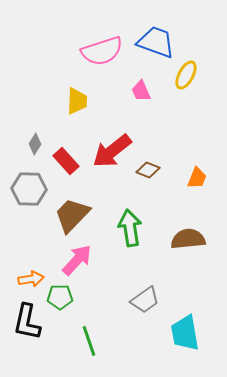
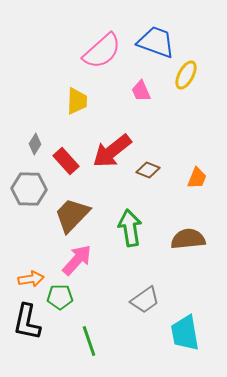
pink semicircle: rotated 24 degrees counterclockwise
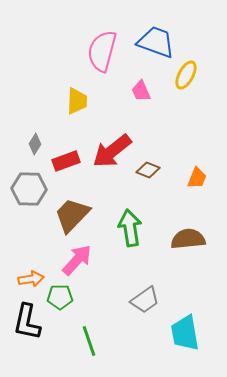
pink semicircle: rotated 147 degrees clockwise
red rectangle: rotated 68 degrees counterclockwise
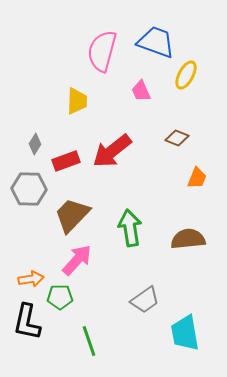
brown diamond: moved 29 px right, 32 px up
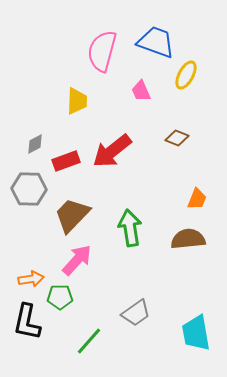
gray diamond: rotated 30 degrees clockwise
orange trapezoid: moved 21 px down
gray trapezoid: moved 9 px left, 13 px down
cyan trapezoid: moved 11 px right
green line: rotated 60 degrees clockwise
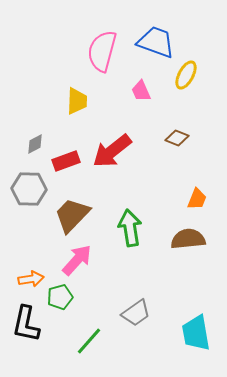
green pentagon: rotated 15 degrees counterclockwise
black L-shape: moved 1 px left, 2 px down
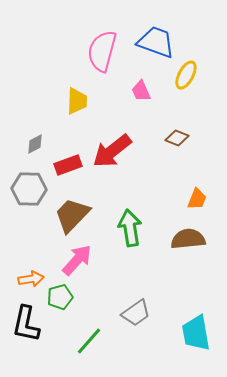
red rectangle: moved 2 px right, 4 px down
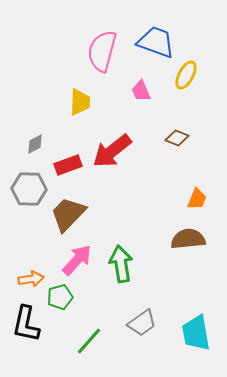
yellow trapezoid: moved 3 px right, 1 px down
brown trapezoid: moved 4 px left, 1 px up
green arrow: moved 9 px left, 36 px down
gray trapezoid: moved 6 px right, 10 px down
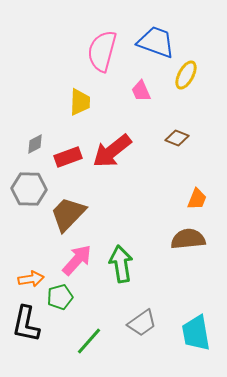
red rectangle: moved 8 px up
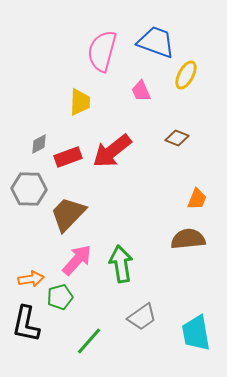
gray diamond: moved 4 px right
gray trapezoid: moved 6 px up
